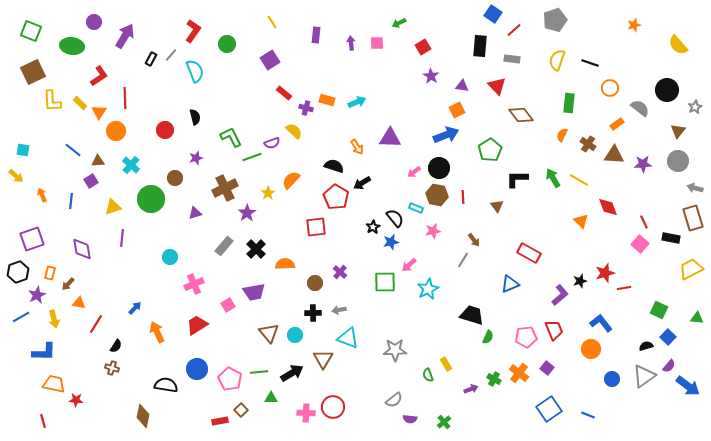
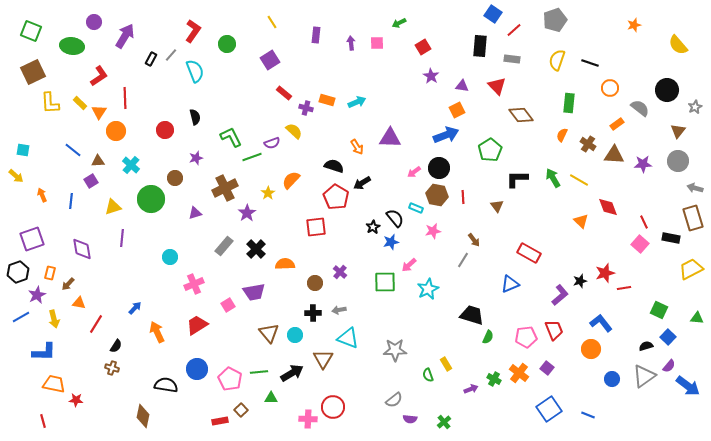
yellow L-shape at (52, 101): moved 2 px left, 2 px down
pink cross at (306, 413): moved 2 px right, 6 px down
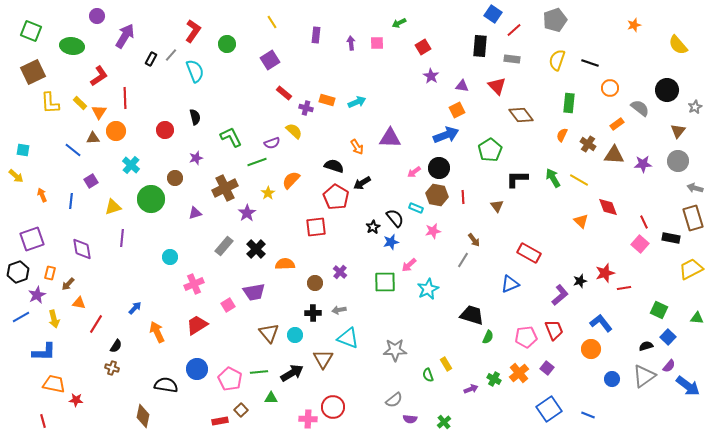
purple circle at (94, 22): moved 3 px right, 6 px up
green line at (252, 157): moved 5 px right, 5 px down
brown triangle at (98, 161): moved 5 px left, 23 px up
orange cross at (519, 373): rotated 12 degrees clockwise
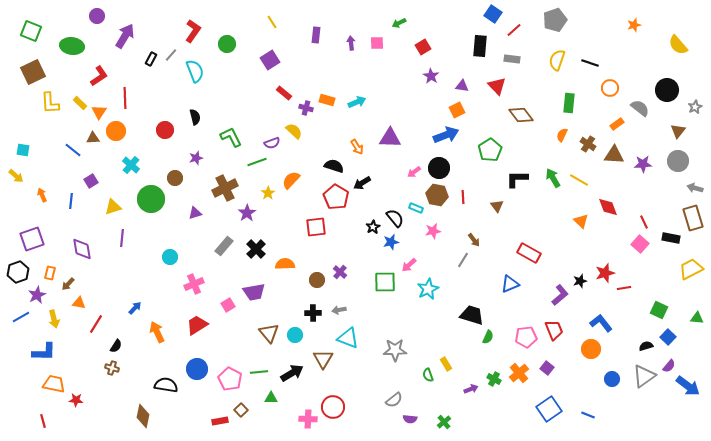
brown circle at (315, 283): moved 2 px right, 3 px up
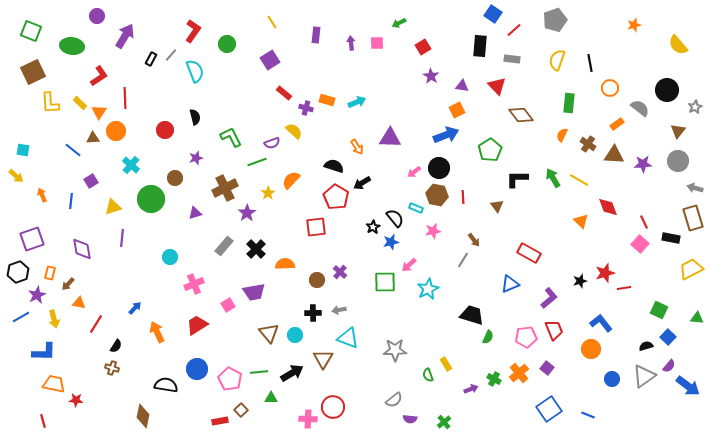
black line at (590, 63): rotated 60 degrees clockwise
purple L-shape at (560, 295): moved 11 px left, 3 px down
